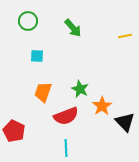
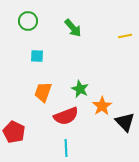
red pentagon: moved 1 px down
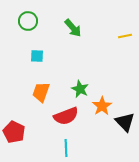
orange trapezoid: moved 2 px left
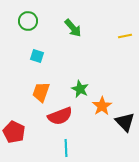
cyan square: rotated 16 degrees clockwise
red semicircle: moved 6 px left
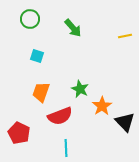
green circle: moved 2 px right, 2 px up
red pentagon: moved 5 px right, 1 px down
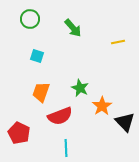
yellow line: moved 7 px left, 6 px down
green star: moved 1 px up
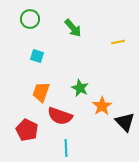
red semicircle: rotated 40 degrees clockwise
red pentagon: moved 8 px right, 3 px up
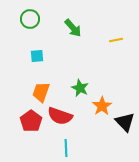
yellow line: moved 2 px left, 2 px up
cyan square: rotated 24 degrees counterclockwise
red pentagon: moved 4 px right, 9 px up; rotated 10 degrees clockwise
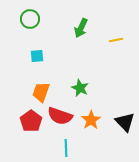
green arrow: moved 8 px right; rotated 66 degrees clockwise
orange star: moved 11 px left, 14 px down
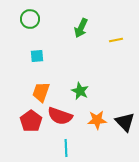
green star: moved 3 px down
orange star: moved 6 px right; rotated 30 degrees clockwise
